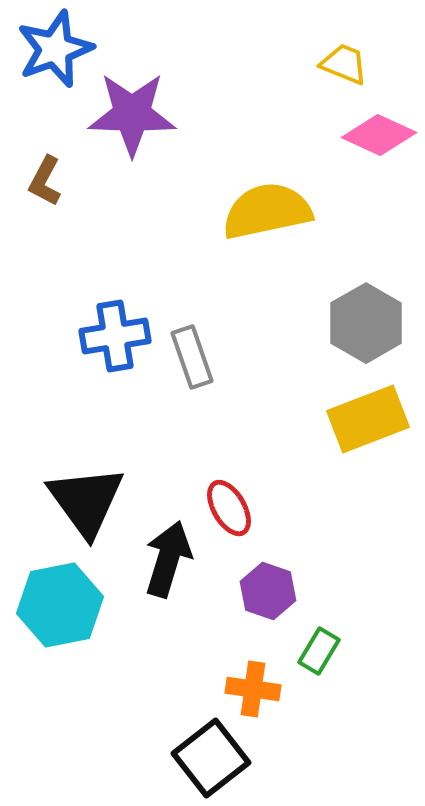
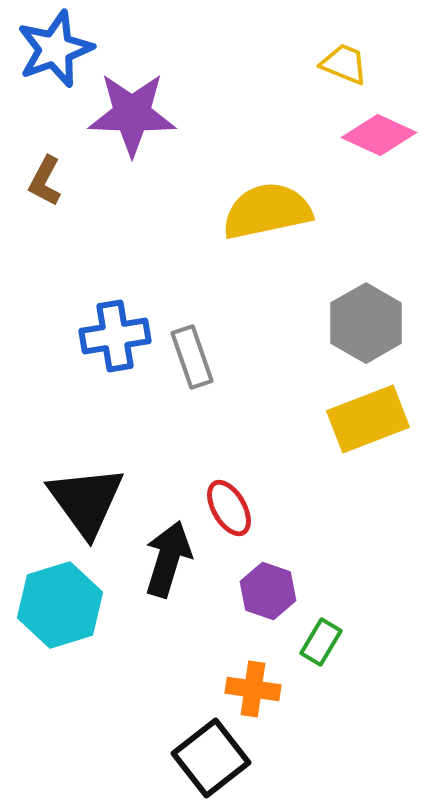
cyan hexagon: rotated 6 degrees counterclockwise
green rectangle: moved 2 px right, 9 px up
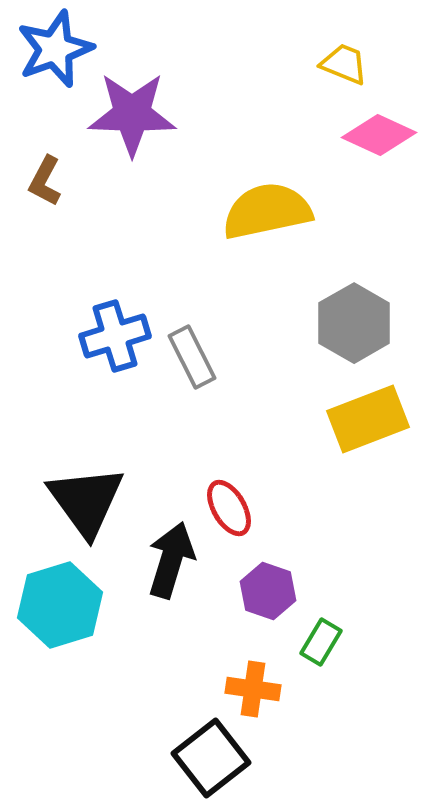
gray hexagon: moved 12 px left
blue cross: rotated 8 degrees counterclockwise
gray rectangle: rotated 8 degrees counterclockwise
black arrow: moved 3 px right, 1 px down
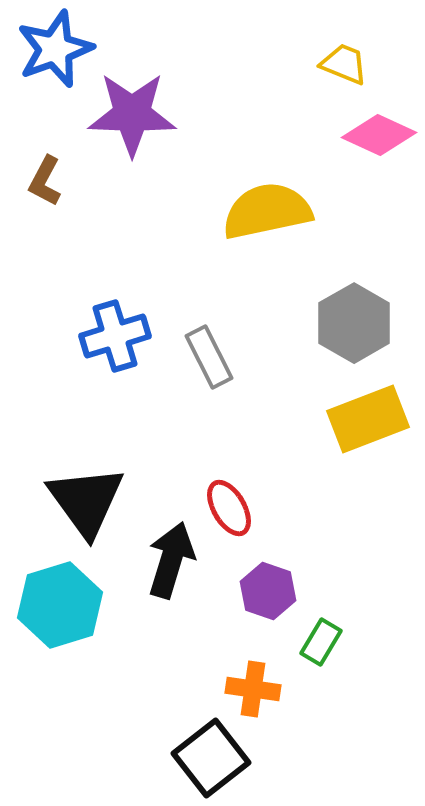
gray rectangle: moved 17 px right
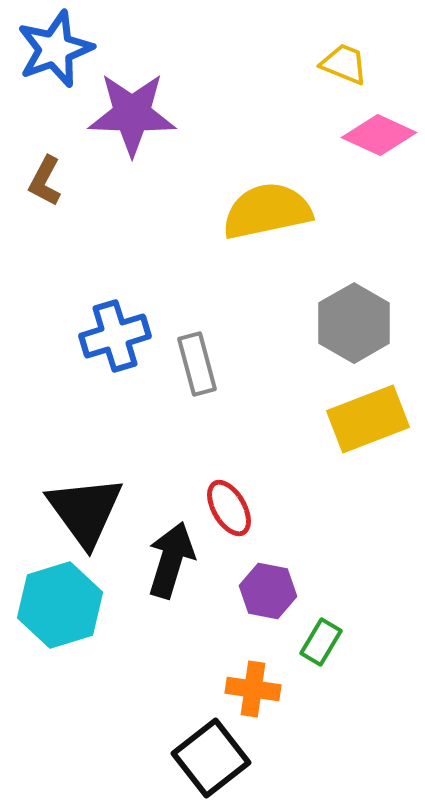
gray rectangle: moved 12 px left, 7 px down; rotated 12 degrees clockwise
black triangle: moved 1 px left, 10 px down
purple hexagon: rotated 8 degrees counterclockwise
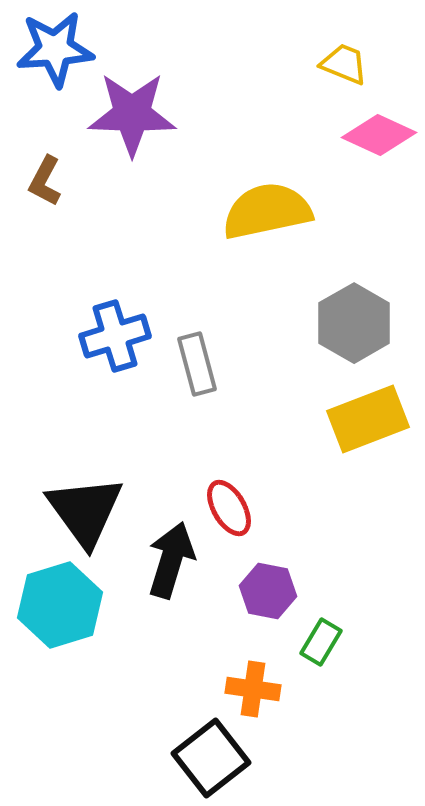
blue star: rotated 16 degrees clockwise
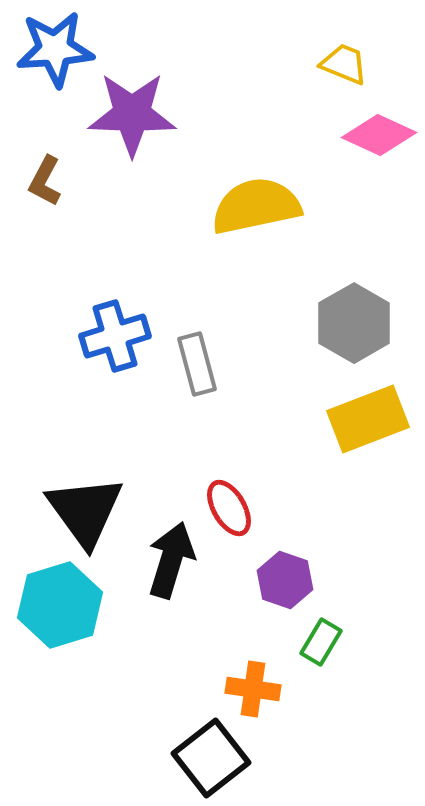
yellow semicircle: moved 11 px left, 5 px up
purple hexagon: moved 17 px right, 11 px up; rotated 8 degrees clockwise
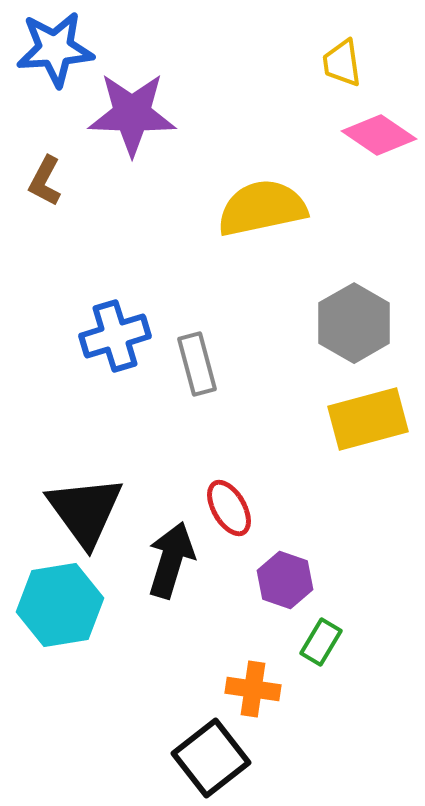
yellow trapezoid: moved 2 px left, 1 px up; rotated 120 degrees counterclockwise
pink diamond: rotated 10 degrees clockwise
yellow semicircle: moved 6 px right, 2 px down
yellow rectangle: rotated 6 degrees clockwise
cyan hexagon: rotated 8 degrees clockwise
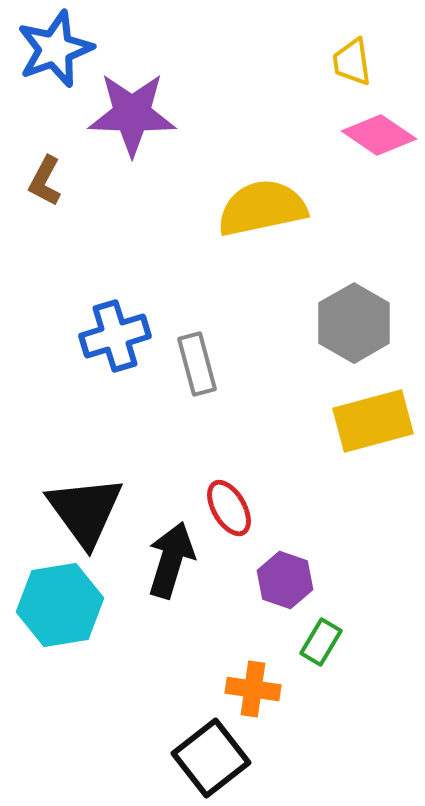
blue star: rotated 16 degrees counterclockwise
yellow trapezoid: moved 10 px right, 1 px up
yellow rectangle: moved 5 px right, 2 px down
